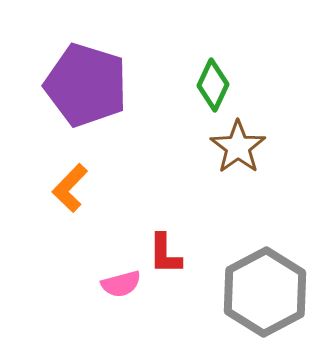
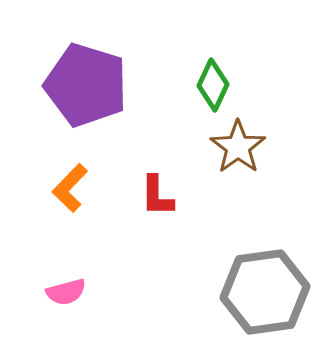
red L-shape: moved 8 px left, 58 px up
pink semicircle: moved 55 px left, 8 px down
gray hexagon: rotated 20 degrees clockwise
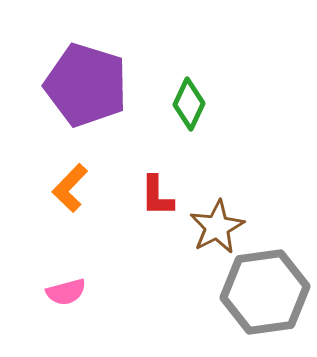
green diamond: moved 24 px left, 19 px down
brown star: moved 21 px left, 80 px down; rotated 8 degrees clockwise
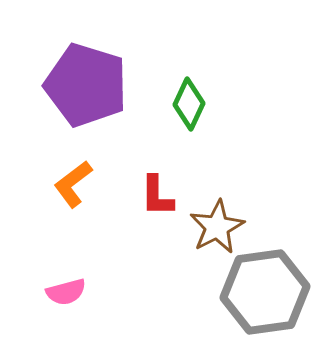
orange L-shape: moved 3 px right, 4 px up; rotated 9 degrees clockwise
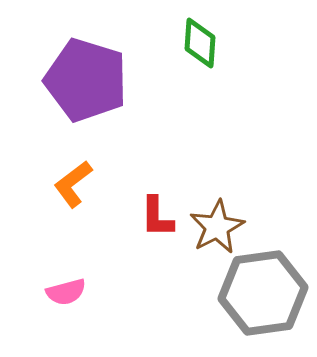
purple pentagon: moved 5 px up
green diamond: moved 11 px right, 61 px up; rotated 21 degrees counterclockwise
red L-shape: moved 21 px down
gray hexagon: moved 2 px left, 1 px down
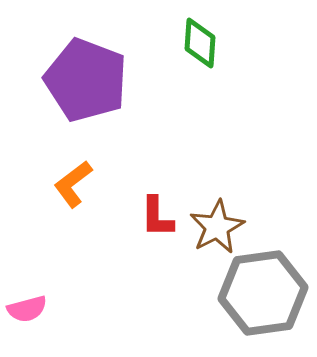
purple pentagon: rotated 4 degrees clockwise
pink semicircle: moved 39 px left, 17 px down
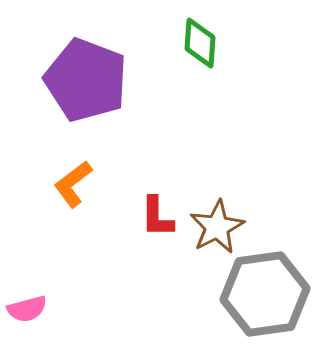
gray hexagon: moved 2 px right, 1 px down
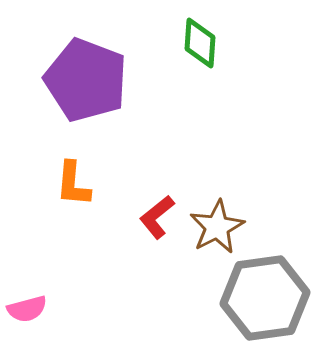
orange L-shape: rotated 48 degrees counterclockwise
red L-shape: rotated 51 degrees clockwise
gray hexagon: moved 4 px down
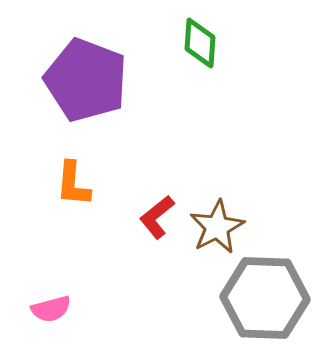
gray hexagon: rotated 10 degrees clockwise
pink semicircle: moved 24 px right
